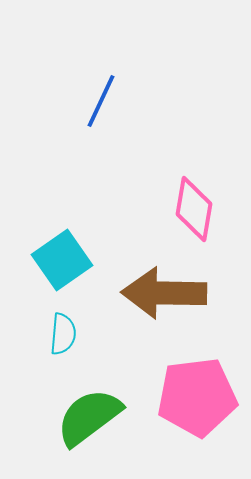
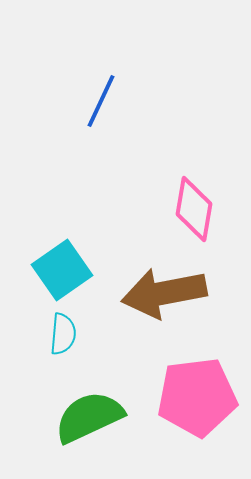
cyan square: moved 10 px down
brown arrow: rotated 12 degrees counterclockwise
green semicircle: rotated 12 degrees clockwise
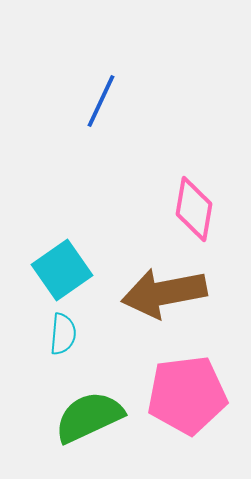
pink pentagon: moved 10 px left, 2 px up
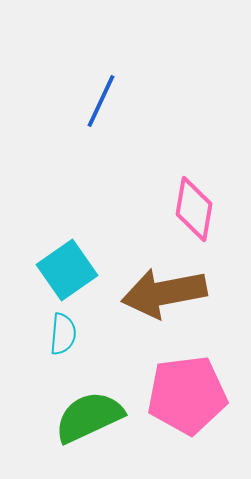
cyan square: moved 5 px right
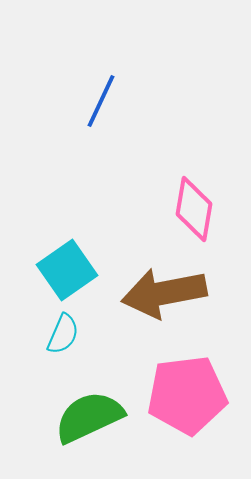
cyan semicircle: rotated 18 degrees clockwise
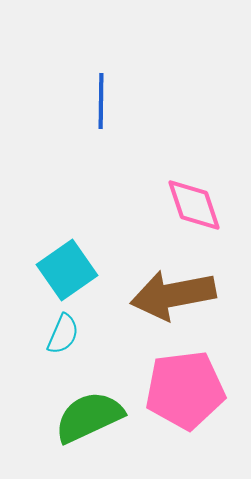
blue line: rotated 24 degrees counterclockwise
pink diamond: moved 4 px up; rotated 28 degrees counterclockwise
brown arrow: moved 9 px right, 2 px down
pink pentagon: moved 2 px left, 5 px up
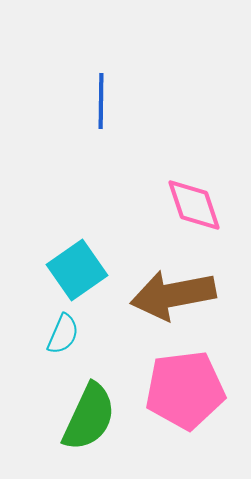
cyan square: moved 10 px right
green semicircle: rotated 140 degrees clockwise
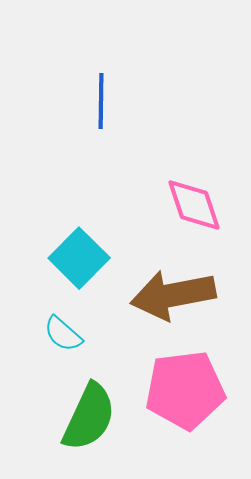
cyan square: moved 2 px right, 12 px up; rotated 10 degrees counterclockwise
cyan semicircle: rotated 108 degrees clockwise
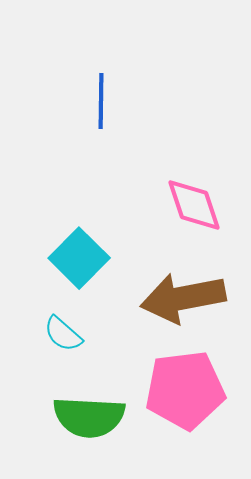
brown arrow: moved 10 px right, 3 px down
green semicircle: rotated 68 degrees clockwise
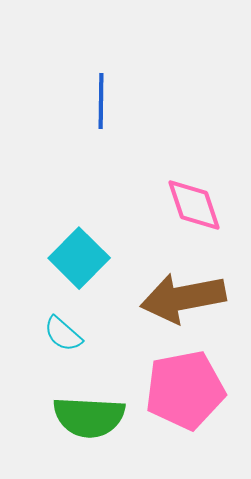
pink pentagon: rotated 4 degrees counterclockwise
